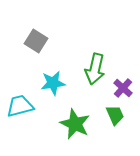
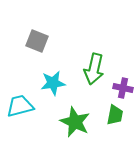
gray square: moved 1 px right; rotated 10 degrees counterclockwise
green arrow: moved 1 px left
purple cross: rotated 30 degrees counterclockwise
green trapezoid: rotated 35 degrees clockwise
green star: moved 2 px up
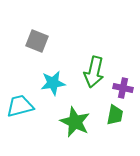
green arrow: moved 3 px down
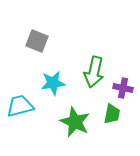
green trapezoid: moved 3 px left, 1 px up
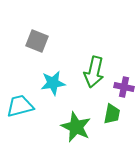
purple cross: moved 1 px right, 1 px up
green star: moved 1 px right, 5 px down
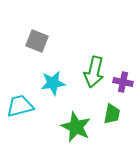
purple cross: moved 1 px left, 5 px up
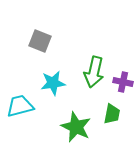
gray square: moved 3 px right
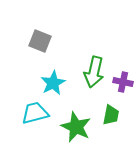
cyan star: rotated 20 degrees counterclockwise
cyan trapezoid: moved 15 px right, 7 px down
green trapezoid: moved 1 px left, 1 px down
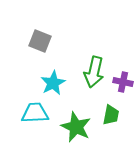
cyan trapezoid: rotated 12 degrees clockwise
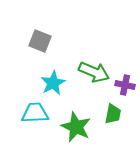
green arrow: rotated 80 degrees counterclockwise
purple cross: moved 2 px right, 3 px down
green trapezoid: moved 2 px right, 1 px up
